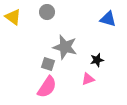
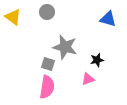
pink semicircle: rotated 25 degrees counterclockwise
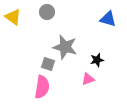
pink semicircle: moved 5 px left
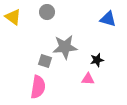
gray star: rotated 20 degrees counterclockwise
gray square: moved 3 px left, 3 px up
pink triangle: rotated 24 degrees clockwise
pink semicircle: moved 4 px left
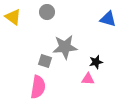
black star: moved 1 px left, 2 px down
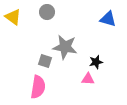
gray star: rotated 15 degrees clockwise
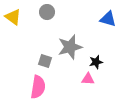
gray star: moved 5 px right; rotated 25 degrees counterclockwise
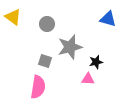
gray circle: moved 12 px down
